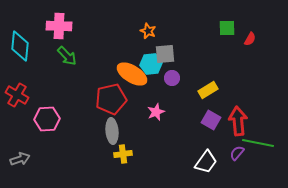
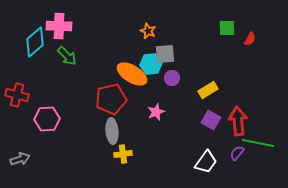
cyan diamond: moved 15 px right, 4 px up; rotated 44 degrees clockwise
red cross: rotated 15 degrees counterclockwise
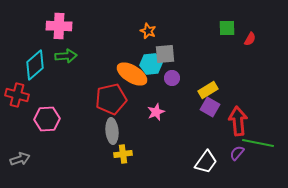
cyan diamond: moved 23 px down
green arrow: moved 1 px left; rotated 50 degrees counterclockwise
purple square: moved 1 px left, 13 px up
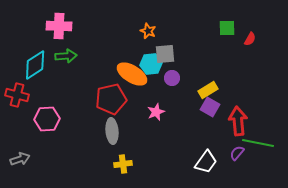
cyan diamond: rotated 8 degrees clockwise
yellow cross: moved 10 px down
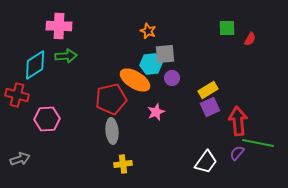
orange ellipse: moved 3 px right, 6 px down
purple square: rotated 36 degrees clockwise
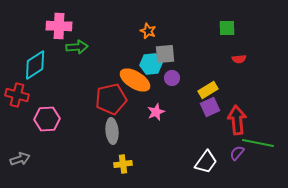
red semicircle: moved 11 px left, 20 px down; rotated 56 degrees clockwise
green arrow: moved 11 px right, 9 px up
red arrow: moved 1 px left, 1 px up
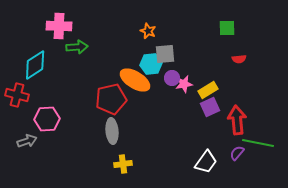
pink star: moved 28 px right, 28 px up; rotated 12 degrees clockwise
gray arrow: moved 7 px right, 18 px up
